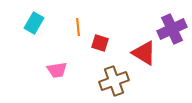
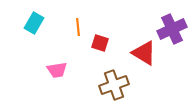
brown cross: moved 4 px down
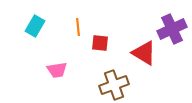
cyan rectangle: moved 1 px right, 3 px down
red square: rotated 12 degrees counterclockwise
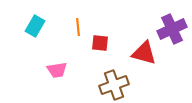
red triangle: rotated 16 degrees counterclockwise
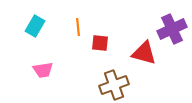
pink trapezoid: moved 14 px left
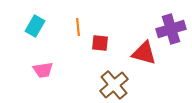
purple cross: moved 1 px left; rotated 8 degrees clockwise
brown cross: rotated 20 degrees counterclockwise
